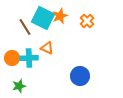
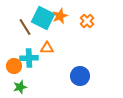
orange triangle: rotated 24 degrees counterclockwise
orange circle: moved 2 px right, 8 px down
green star: moved 1 px right, 1 px down
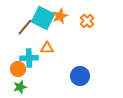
brown line: rotated 72 degrees clockwise
orange circle: moved 4 px right, 3 px down
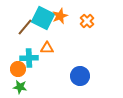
green star: rotated 24 degrees clockwise
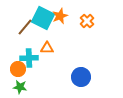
blue circle: moved 1 px right, 1 px down
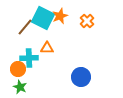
green star: rotated 16 degrees clockwise
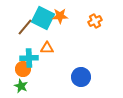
orange star: rotated 21 degrees clockwise
orange cross: moved 8 px right; rotated 16 degrees clockwise
orange circle: moved 5 px right
green star: moved 1 px right, 1 px up
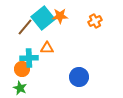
cyan square: rotated 25 degrees clockwise
orange circle: moved 1 px left
blue circle: moved 2 px left
green star: moved 1 px left, 2 px down
